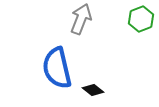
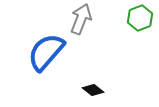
green hexagon: moved 1 px left, 1 px up
blue semicircle: moved 11 px left, 16 px up; rotated 54 degrees clockwise
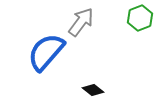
gray arrow: moved 3 px down; rotated 16 degrees clockwise
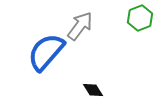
gray arrow: moved 1 px left, 4 px down
black diamond: rotated 20 degrees clockwise
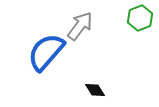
black diamond: moved 2 px right
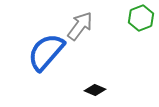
green hexagon: moved 1 px right
black diamond: rotated 35 degrees counterclockwise
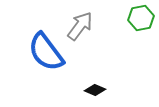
green hexagon: rotated 10 degrees clockwise
blue semicircle: rotated 78 degrees counterclockwise
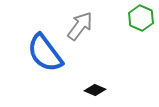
green hexagon: rotated 25 degrees counterclockwise
blue semicircle: moved 1 px left, 1 px down
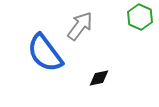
green hexagon: moved 1 px left, 1 px up
black diamond: moved 4 px right, 12 px up; rotated 35 degrees counterclockwise
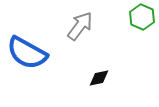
green hexagon: moved 2 px right
blue semicircle: moved 18 px left; rotated 24 degrees counterclockwise
